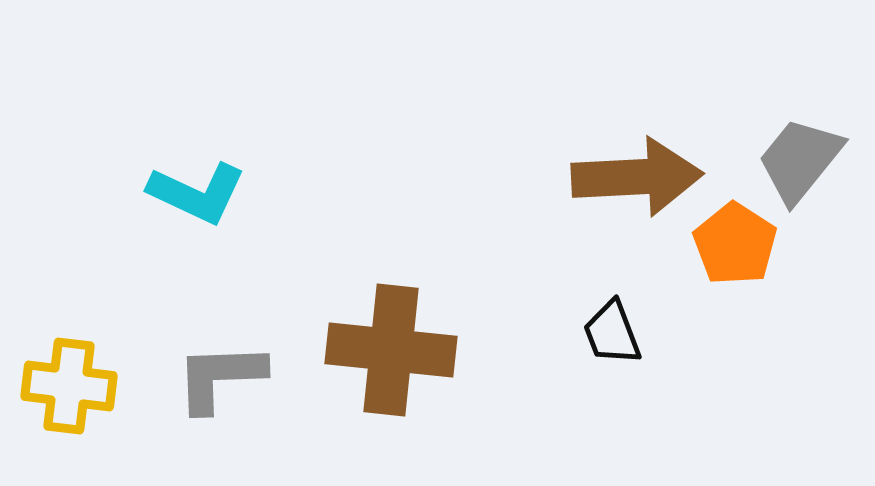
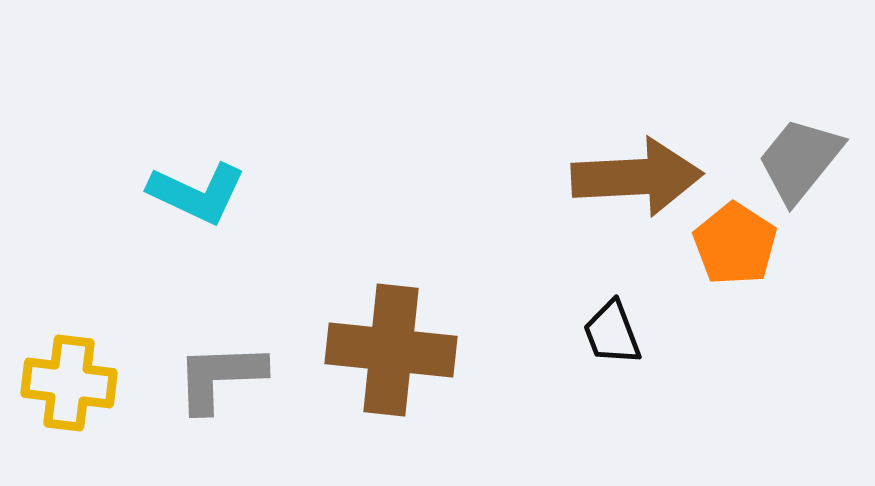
yellow cross: moved 3 px up
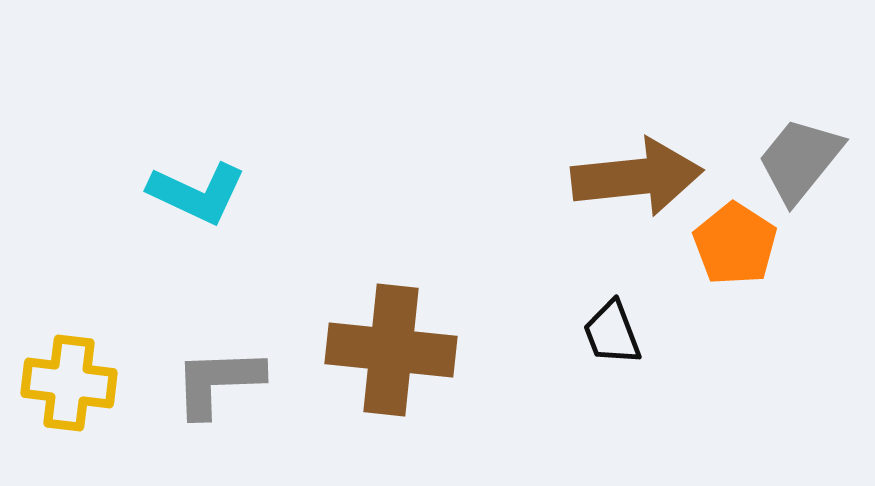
brown arrow: rotated 3 degrees counterclockwise
gray L-shape: moved 2 px left, 5 px down
